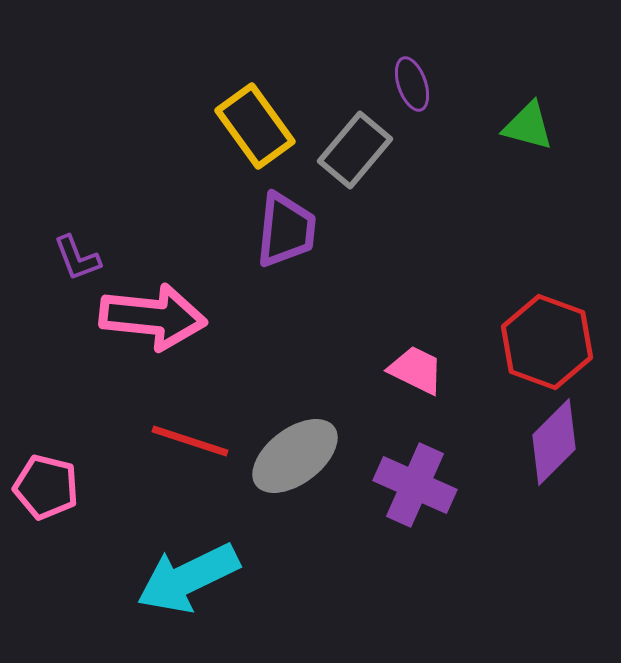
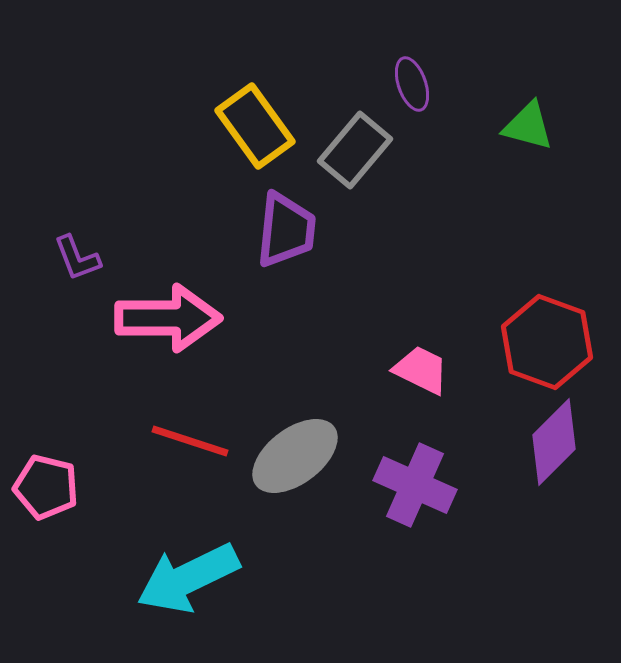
pink arrow: moved 15 px right, 1 px down; rotated 6 degrees counterclockwise
pink trapezoid: moved 5 px right
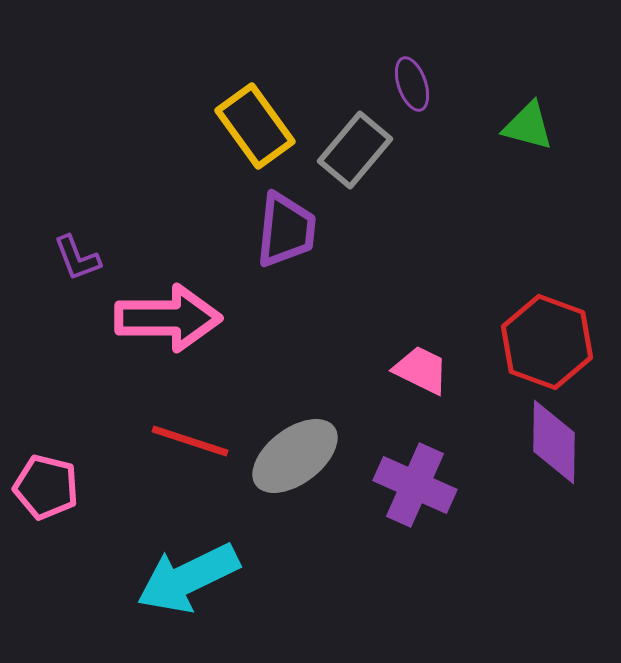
purple diamond: rotated 44 degrees counterclockwise
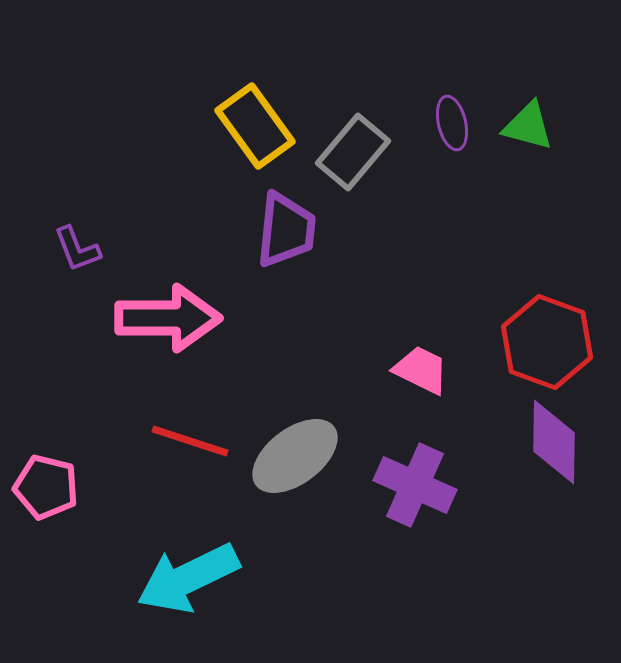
purple ellipse: moved 40 px right, 39 px down; rotated 6 degrees clockwise
gray rectangle: moved 2 px left, 2 px down
purple L-shape: moved 9 px up
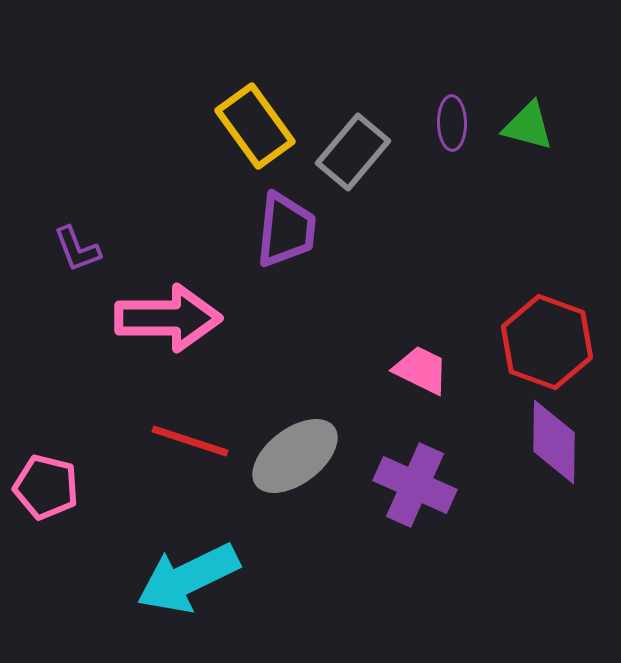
purple ellipse: rotated 12 degrees clockwise
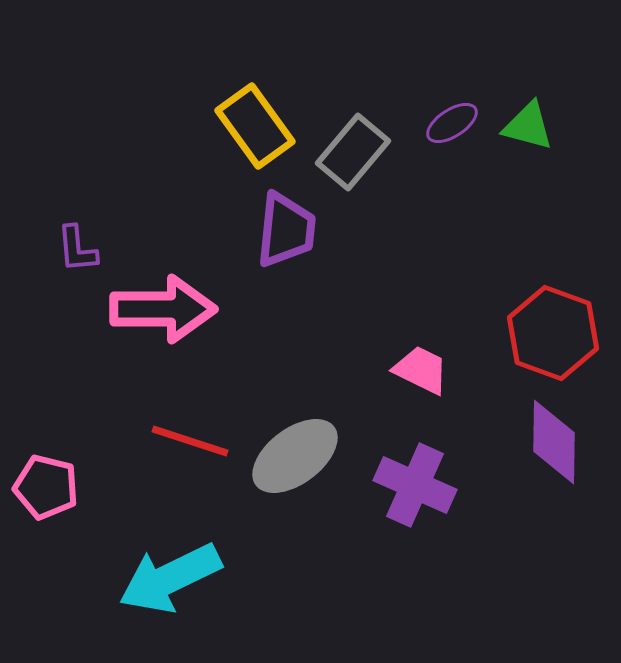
purple ellipse: rotated 58 degrees clockwise
purple L-shape: rotated 16 degrees clockwise
pink arrow: moved 5 px left, 9 px up
red hexagon: moved 6 px right, 9 px up
cyan arrow: moved 18 px left
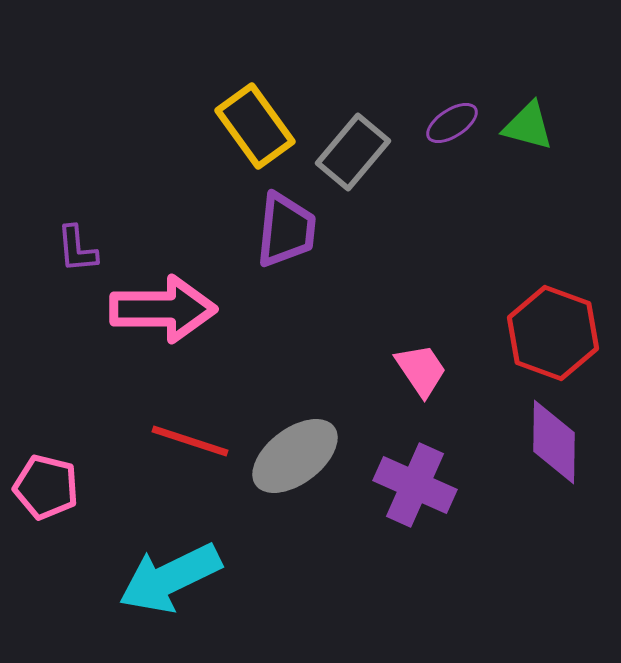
pink trapezoid: rotated 30 degrees clockwise
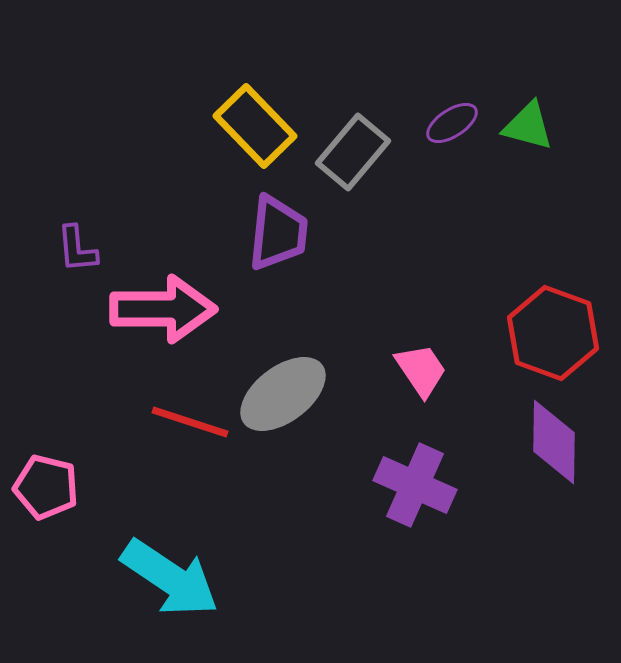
yellow rectangle: rotated 8 degrees counterclockwise
purple trapezoid: moved 8 px left, 3 px down
red line: moved 19 px up
gray ellipse: moved 12 px left, 62 px up
cyan arrow: rotated 120 degrees counterclockwise
